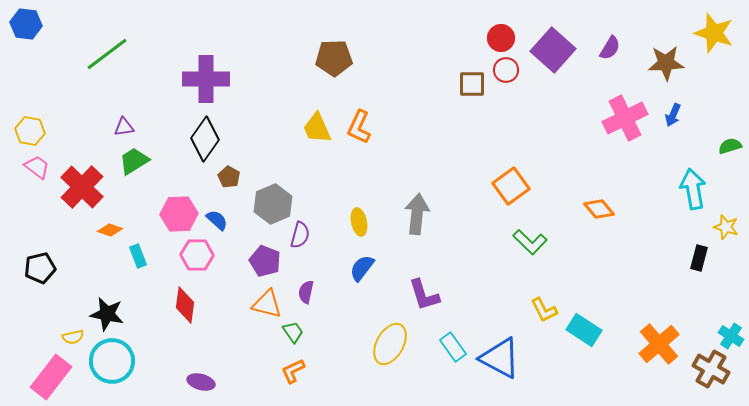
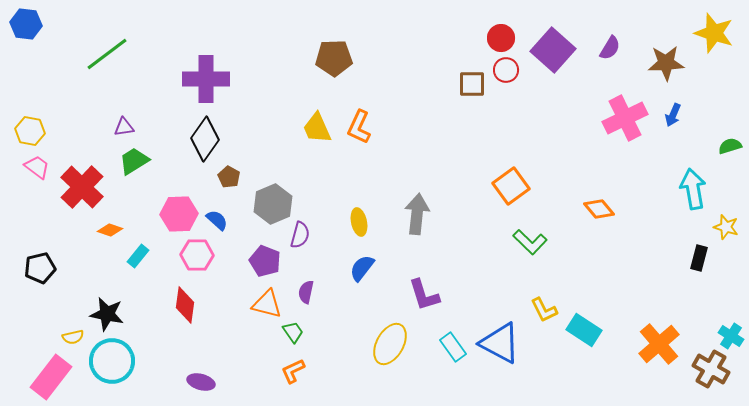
cyan rectangle at (138, 256): rotated 60 degrees clockwise
blue triangle at (500, 358): moved 15 px up
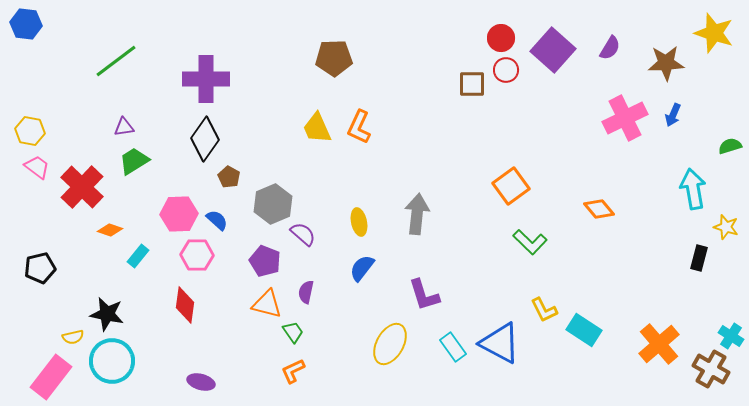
green line at (107, 54): moved 9 px right, 7 px down
purple semicircle at (300, 235): moved 3 px right, 1 px up; rotated 64 degrees counterclockwise
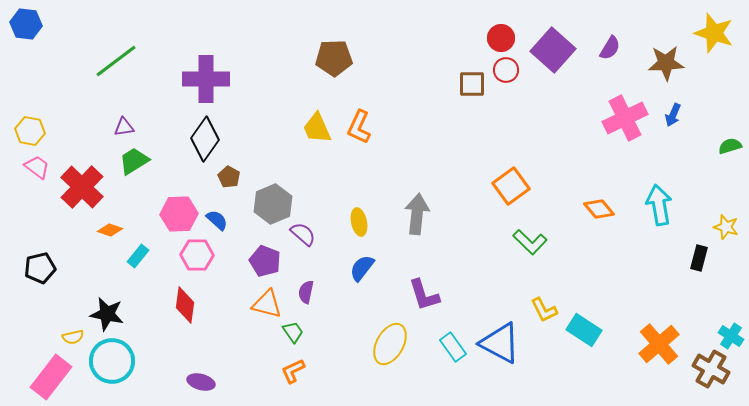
cyan arrow at (693, 189): moved 34 px left, 16 px down
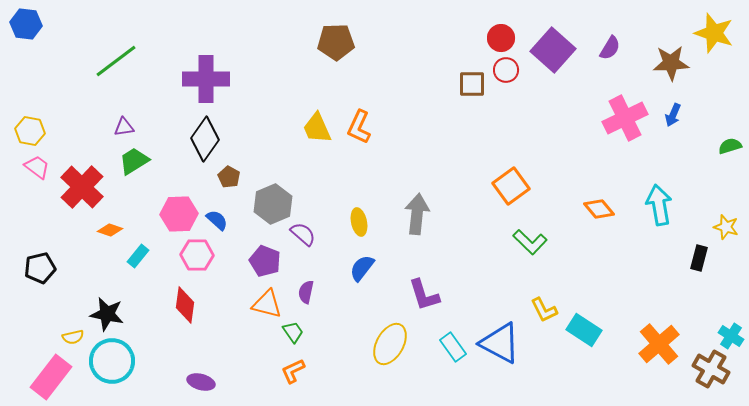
brown pentagon at (334, 58): moved 2 px right, 16 px up
brown star at (666, 63): moved 5 px right
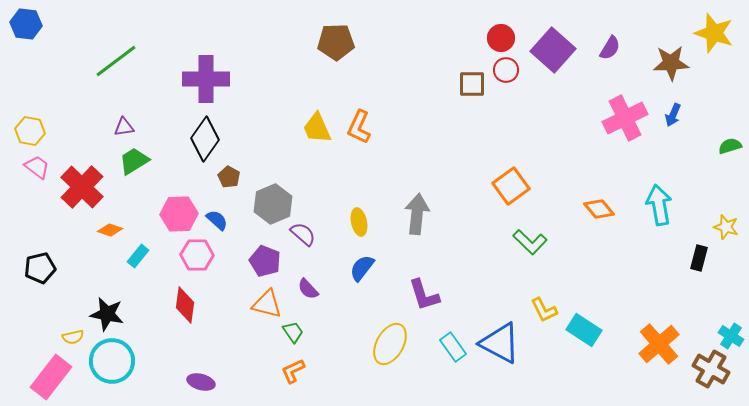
purple semicircle at (306, 292): moved 2 px right, 3 px up; rotated 55 degrees counterclockwise
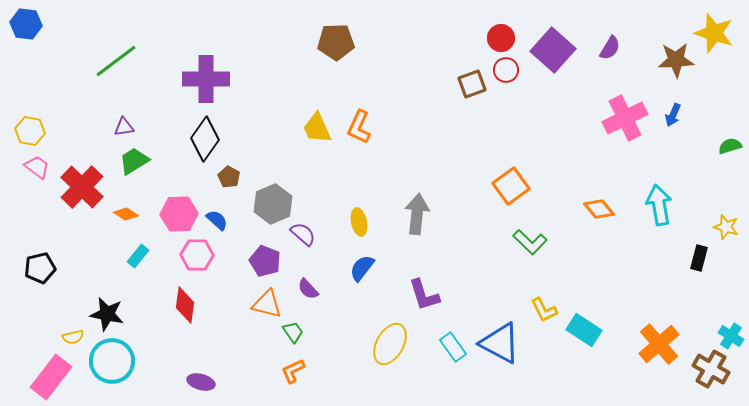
brown star at (671, 63): moved 5 px right, 3 px up
brown square at (472, 84): rotated 20 degrees counterclockwise
orange diamond at (110, 230): moved 16 px right, 16 px up; rotated 15 degrees clockwise
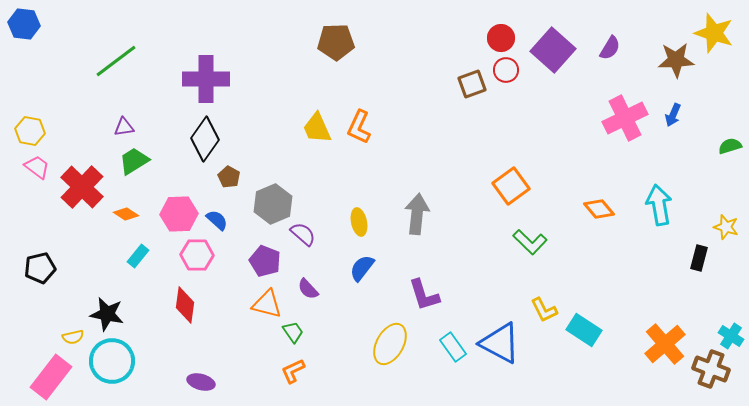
blue hexagon at (26, 24): moved 2 px left
orange cross at (659, 344): moved 6 px right
brown cross at (711, 369): rotated 9 degrees counterclockwise
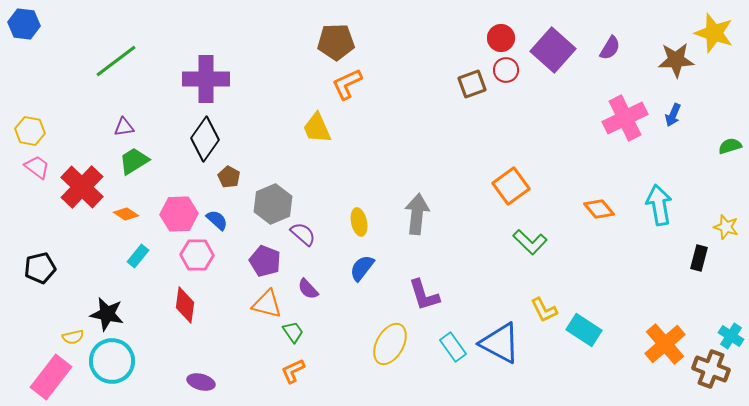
orange L-shape at (359, 127): moved 12 px left, 43 px up; rotated 40 degrees clockwise
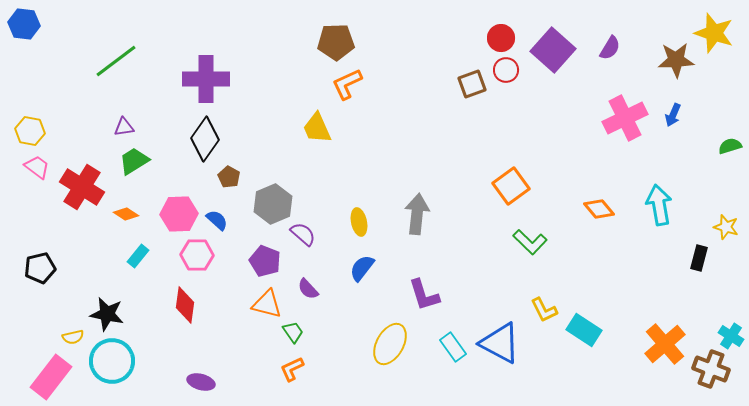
red cross at (82, 187): rotated 12 degrees counterclockwise
orange L-shape at (293, 371): moved 1 px left, 2 px up
